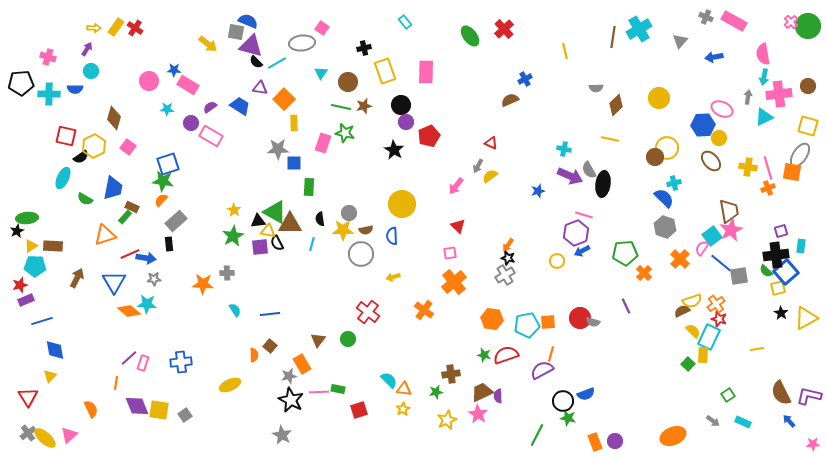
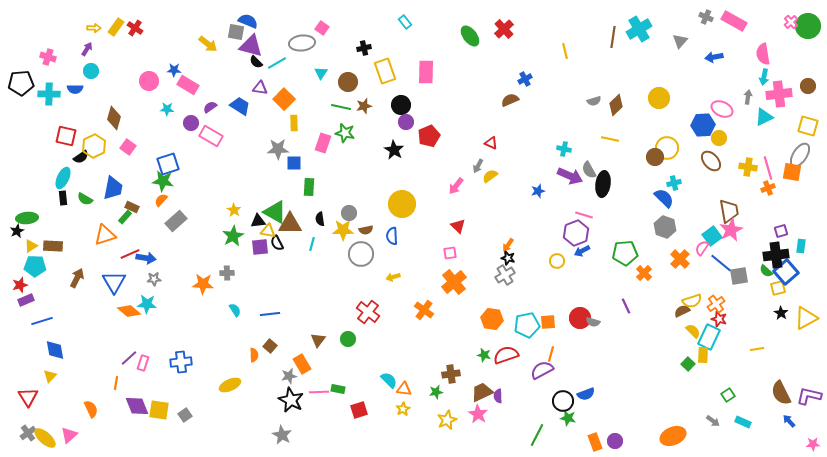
gray semicircle at (596, 88): moved 2 px left, 13 px down; rotated 16 degrees counterclockwise
black rectangle at (169, 244): moved 106 px left, 46 px up
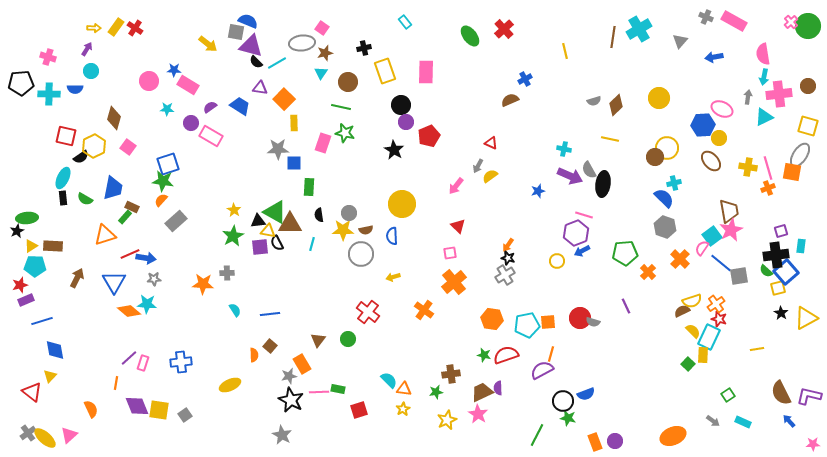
brown star at (364, 106): moved 39 px left, 53 px up
black semicircle at (320, 219): moved 1 px left, 4 px up
orange cross at (644, 273): moved 4 px right, 1 px up
purple semicircle at (498, 396): moved 8 px up
red triangle at (28, 397): moved 4 px right, 5 px up; rotated 20 degrees counterclockwise
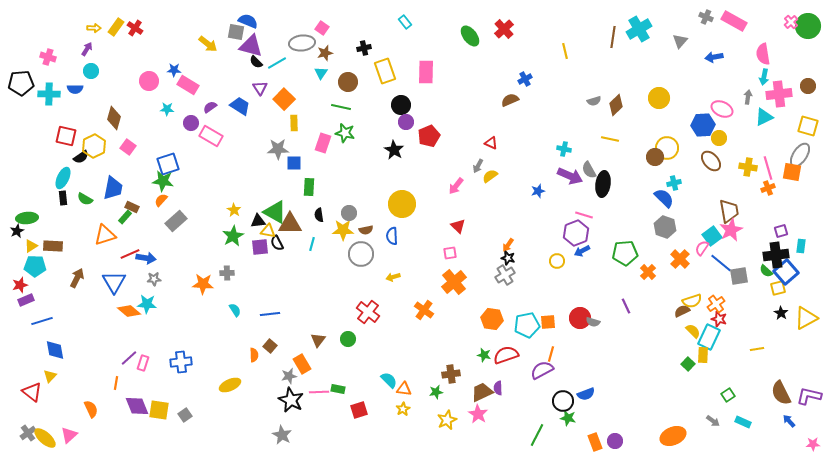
purple triangle at (260, 88): rotated 49 degrees clockwise
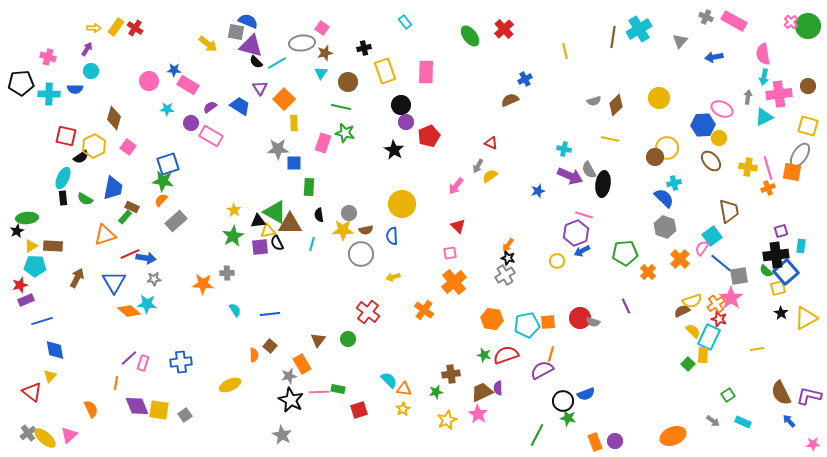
pink star at (731, 230): moved 68 px down; rotated 10 degrees counterclockwise
yellow triangle at (268, 231): rotated 21 degrees counterclockwise
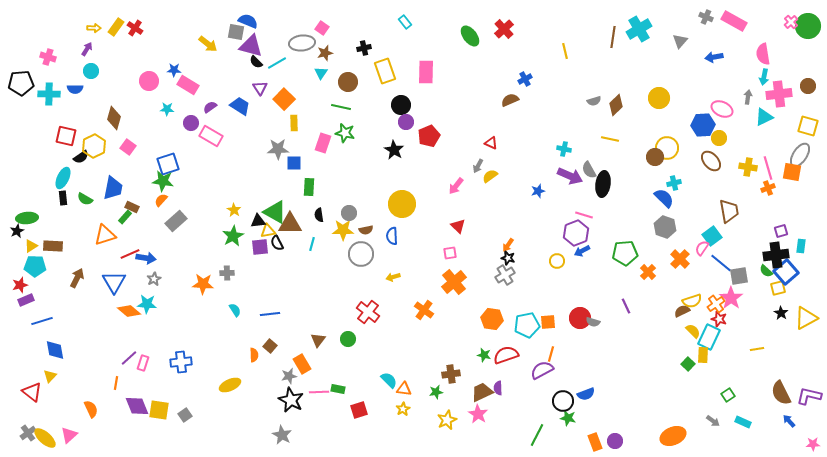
gray star at (154, 279): rotated 24 degrees counterclockwise
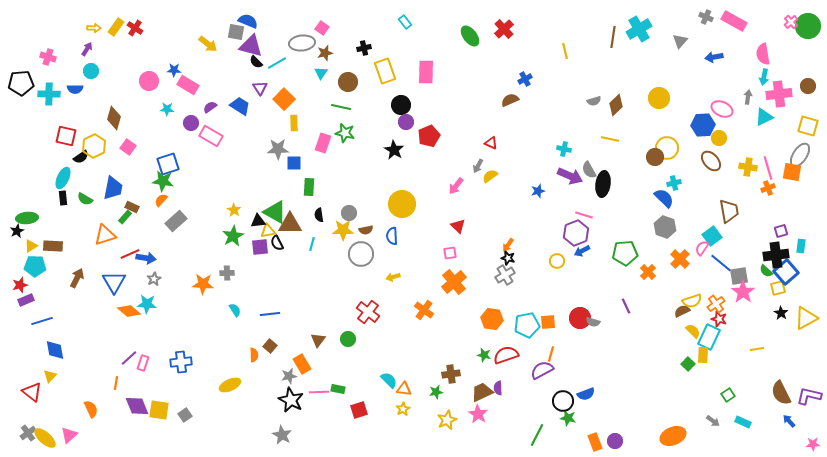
pink star at (731, 298): moved 12 px right, 6 px up
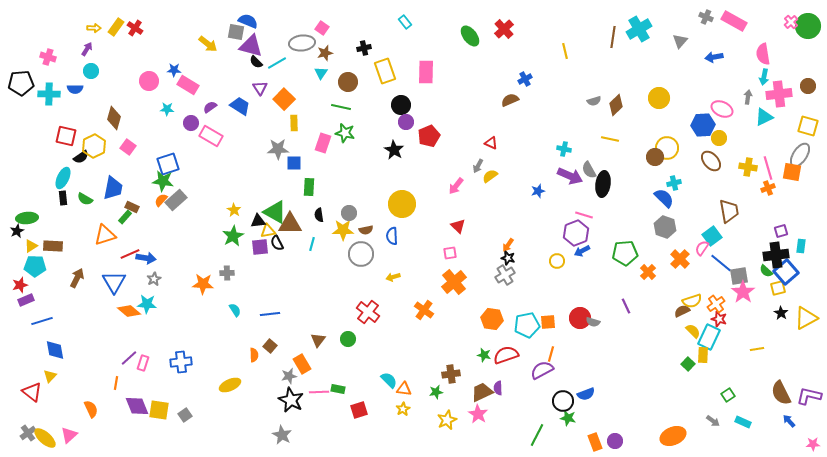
gray rectangle at (176, 221): moved 21 px up
